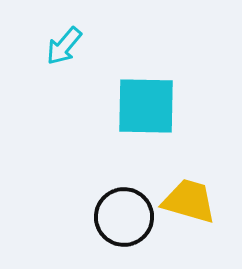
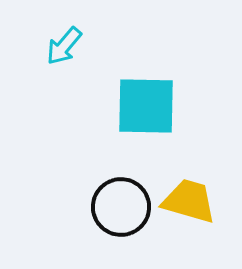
black circle: moved 3 px left, 10 px up
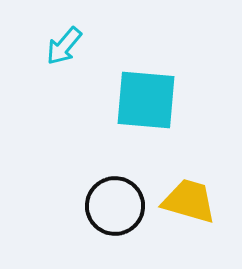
cyan square: moved 6 px up; rotated 4 degrees clockwise
black circle: moved 6 px left, 1 px up
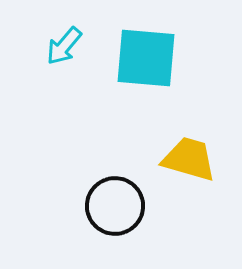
cyan square: moved 42 px up
yellow trapezoid: moved 42 px up
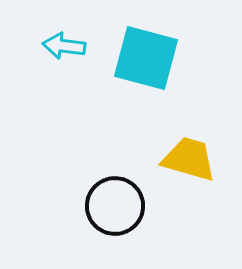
cyan arrow: rotated 57 degrees clockwise
cyan square: rotated 10 degrees clockwise
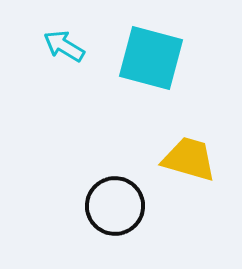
cyan arrow: rotated 24 degrees clockwise
cyan square: moved 5 px right
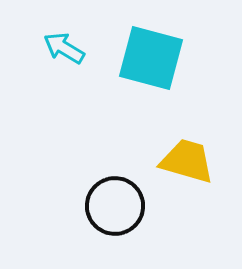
cyan arrow: moved 2 px down
yellow trapezoid: moved 2 px left, 2 px down
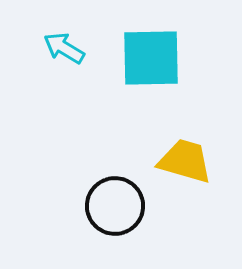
cyan square: rotated 16 degrees counterclockwise
yellow trapezoid: moved 2 px left
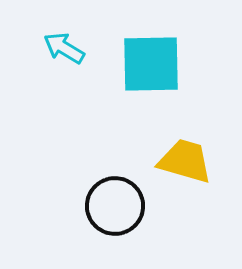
cyan square: moved 6 px down
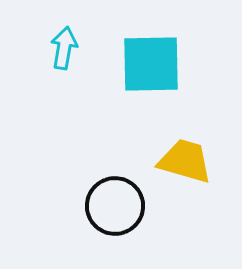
cyan arrow: rotated 69 degrees clockwise
